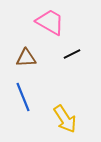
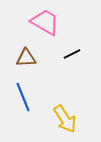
pink trapezoid: moved 5 px left
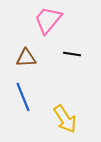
pink trapezoid: moved 3 px right, 2 px up; rotated 80 degrees counterclockwise
black line: rotated 36 degrees clockwise
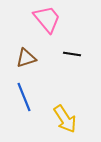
pink trapezoid: moved 1 px left, 1 px up; rotated 100 degrees clockwise
brown triangle: rotated 15 degrees counterclockwise
blue line: moved 1 px right
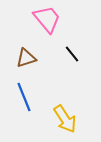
black line: rotated 42 degrees clockwise
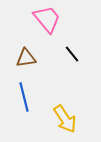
brown triangle: rotated 10 degrees clockwise
blue line: rotated 8 degrees clockwise
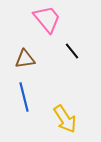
black line: moved 3 px up
brown triangle: moved 1 px left, 1 px down
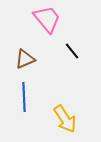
brown triangle: rotated 15 degrees counterclockwise
blue line: rotated 12 degrees clockwise
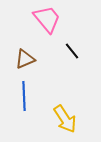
blue line: moved 1 px up
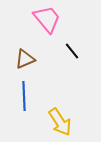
yellow arrow: moved 5 px left, 3 px down
